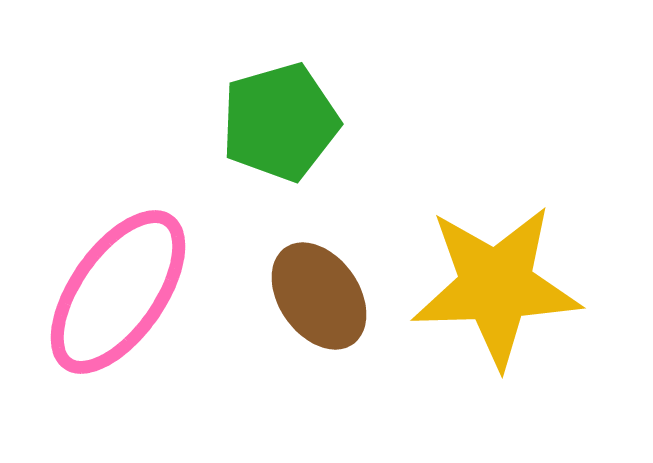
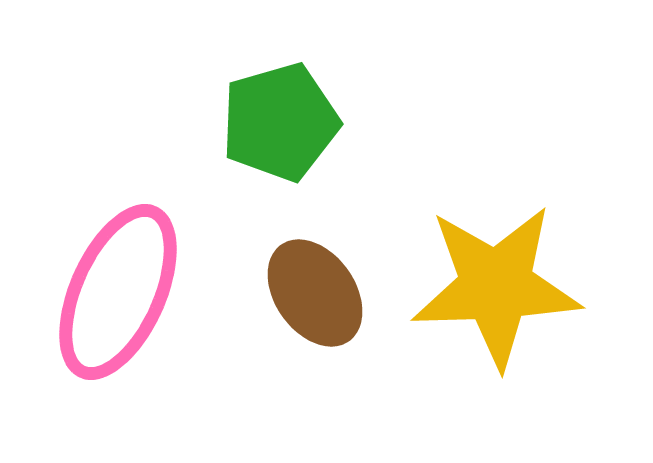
pink ellipse: rotated 11 degrees counterclockwise
brown ellipse: moved 4 px left, 3 px up
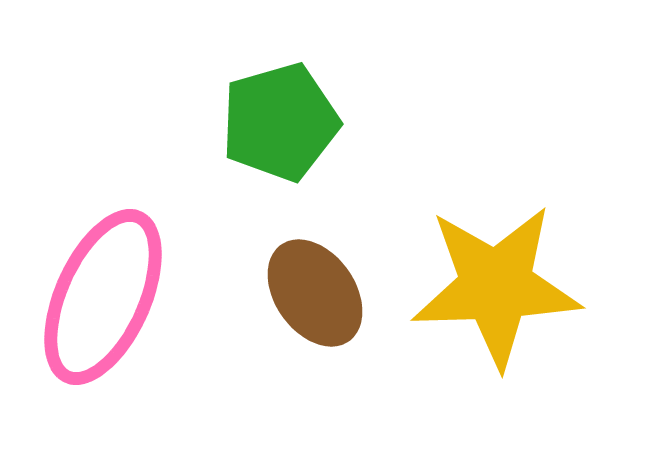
pink ellipse: moved 15 px left, 5 px down
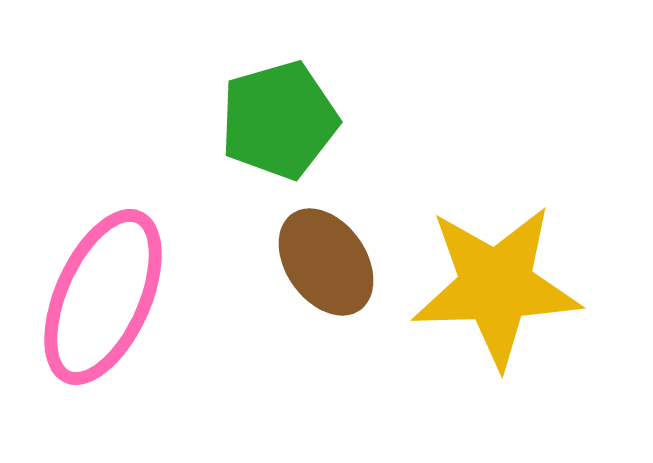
green pentagon: moved 1 px left, 2 px up
brown ellipse: moved 11 px right, 31 px up
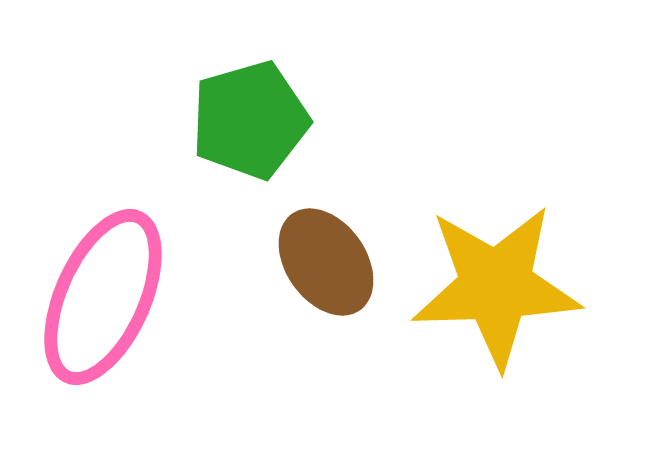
green pentagon: moved 29 px left
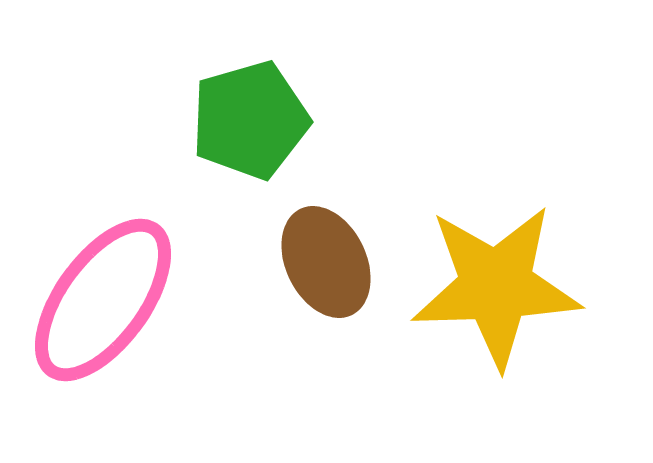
brown ellipse: rotated 9 degrees clockwise
pink ellipse: moved 3 px down; rotated 12 degrees clockwise
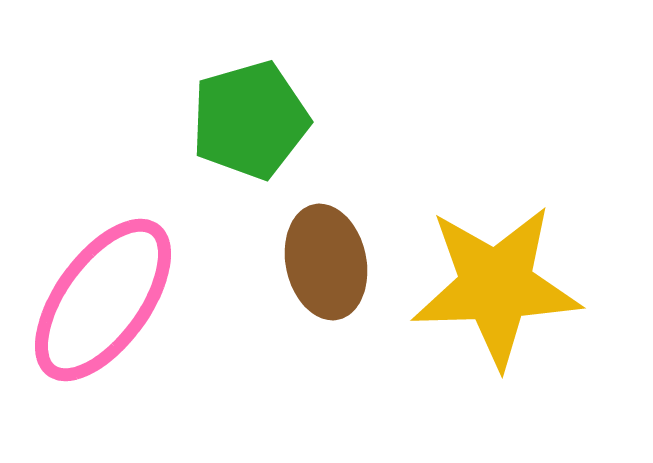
brown ellipse: rotated 14 degrees clockwise
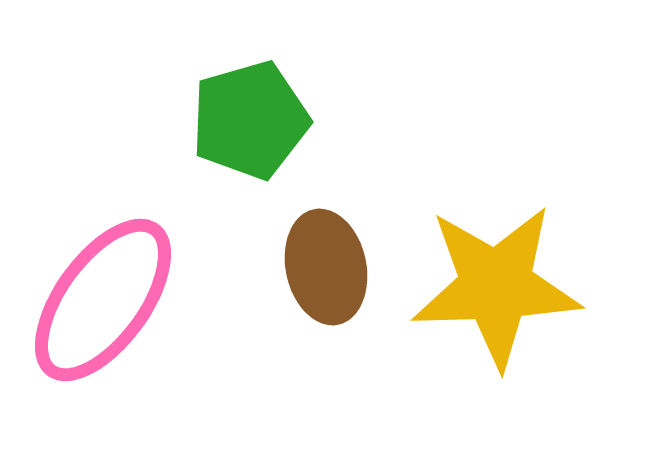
brown ellipse: moved 5 px down
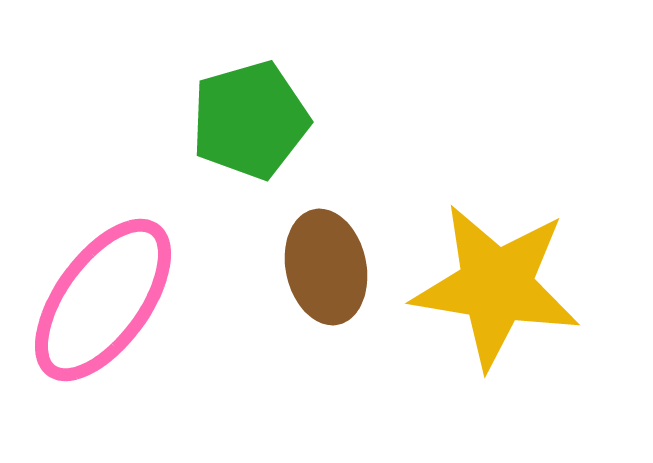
yellow star: rotated 11 degrees clockwise
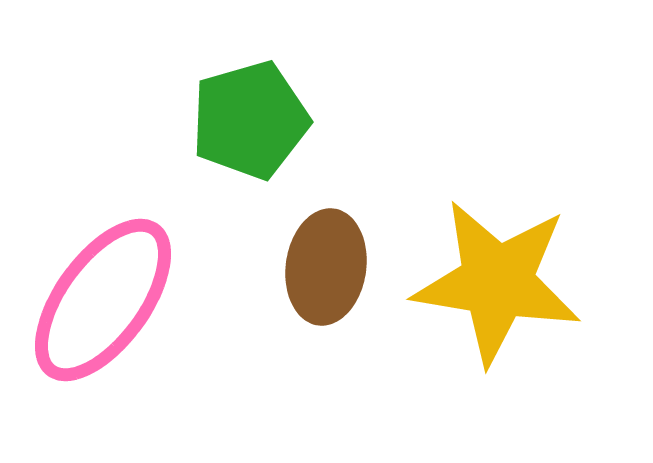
brown ellipse: rotated 20 degrees clockwise
yellow star: moved 1 px right, 4 px up
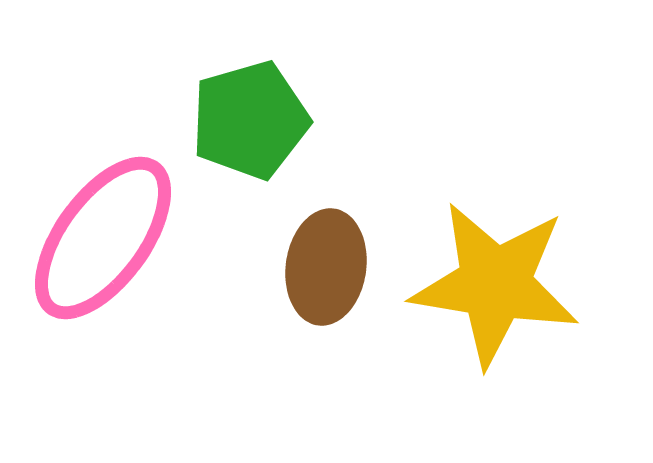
yellow star: moved 2 px left, 2 px down
pink ellipse: moved 62 px up
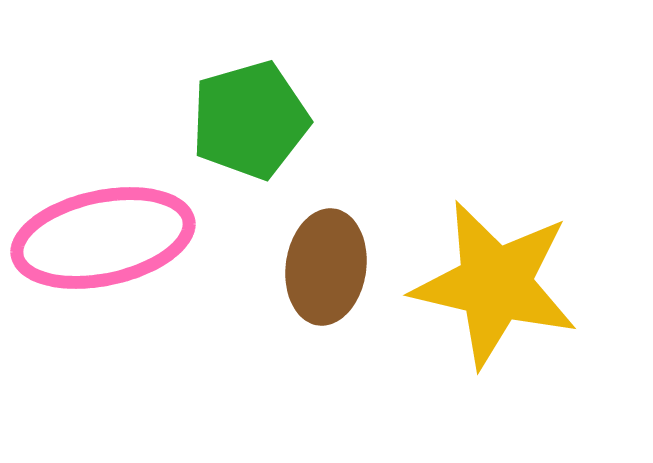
pink ellipse: rotated 42 degrees clockwise
yellow star: rotated 4 degrees clockwise
